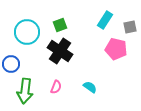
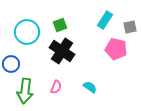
black cross: moved 2 px right
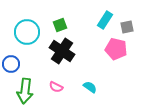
gray square: moved 3 px left
pink semicircle: rotated 96 degrees clockwise
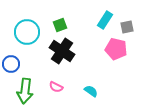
cyan semicircle: moved 1 px right, 4 px down
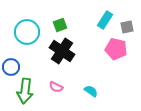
blue circle: moved 3 px down
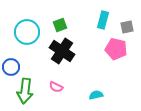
cyan rectangle: moved 2 px left; rotated 18 degrees counterclockwise
cyan semicircle: moved 5 px right, 4 px down; rotated 48 degrees counterclockwise
